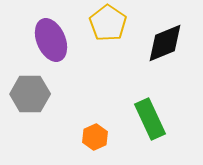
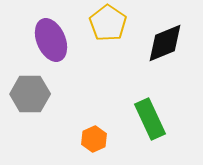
orange hexagon: moved 1 px left, 2 px down
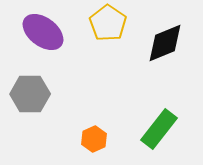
purple ellipse: moved 8 px left, 8 px up; rotated 30 degrees counterclockwise
green rectangle: moved 9 px right, 10 px down; rotated 63 degrees clockwise
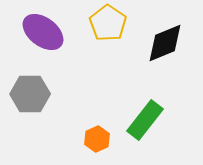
green rectangle: moved 14 px left, 9 px up
orange hexagon: moved 3 px right
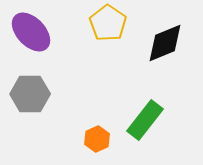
purple ellipse: moved 12 px left; rotated 9 degrees clockwise
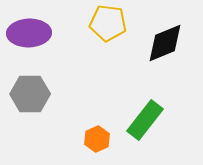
yellow pentagon: rotated 27 degrees counterclockwise
purple ellipse: moved 2 px left, 1 px down; rotated 48 degrees counterclockwise
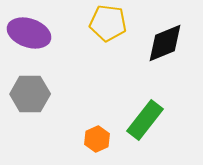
purple ellipse: rotated 21 degrees clockwise
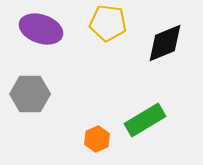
purple ellipse: moved 12 px right, 4 px up
green rectangle: rotated 21 degrees clockwise
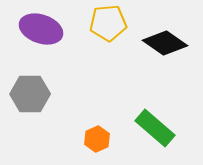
yellow pentagon: rotated 12 degrees counterclockwise
black diamond: rotated 57 degrees clockwise
green rectangle: moved 10 px right, 8 px down; rotated 72 degrees clockwise
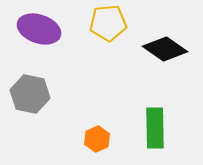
purple ellipse: moved 2 px left
black diamond: moved 6 px down
gray hexagon: rotated 12 degrees clockwise
green rectangle: rotated 48 degrees clockwise
